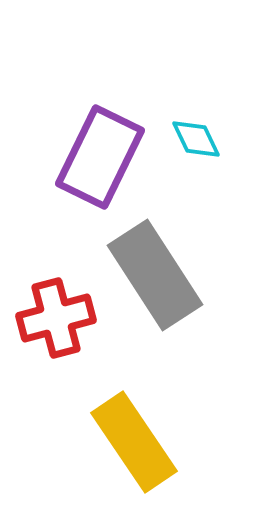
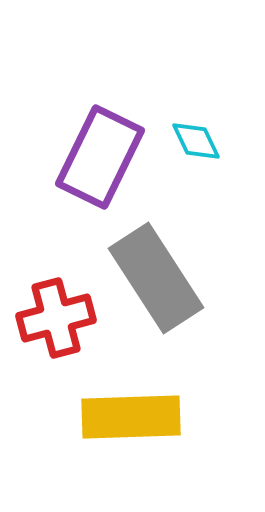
cyan diamond: moved 2 px down
gray rectangle: moved 1 px right, 3 px down
yellow rectangle: moved 3 px left, 25 px up; rotated 58 degrees counterclockwise
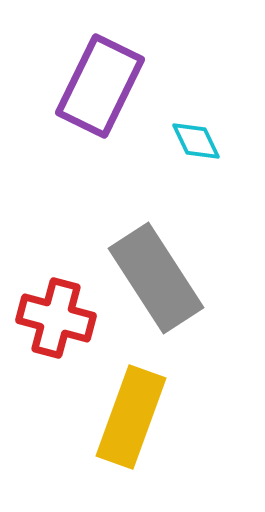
purple rectangle: moved 71 px up
red cross: rotated 30 degrees clockwise
yellow rectangle: rotated 68 degrees counterclockwise
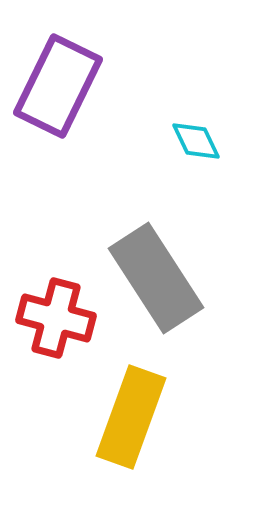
purple rectangle: moved 42 px left
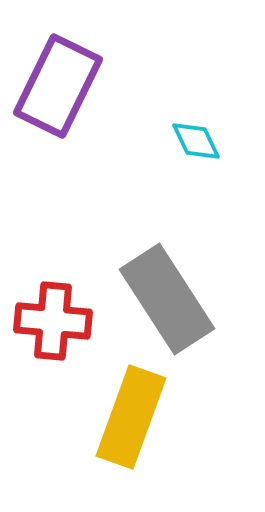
gray rectangle: moved 11 px right, 21 px down
red cross: moved 3 px left, 3 px down; rotated 10 degrees counterclockwise
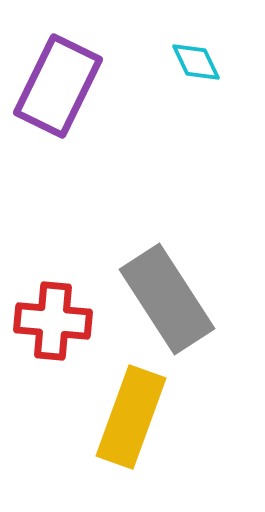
cyan diamond: moved 79 px up
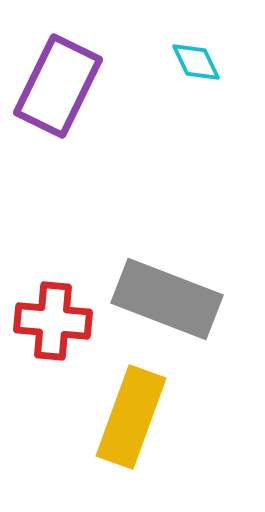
gray rectangle: rotated 36 degrees counterclockwise
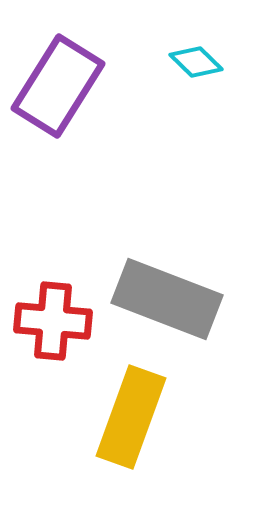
cyan diamond: rotated 20 degrees counterclockwise
purple rectangle: rotated 6 degrees clockwise
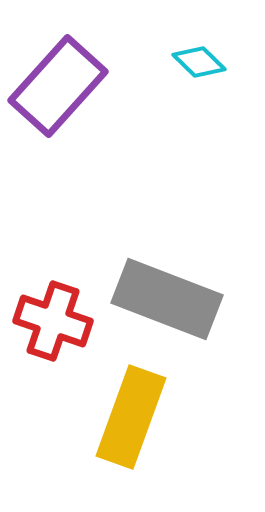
cyan diamond: moved 3 px right
purple rectangle: rotated 10 degrees clockwise
red cross: rotated 14 degrees clockwise
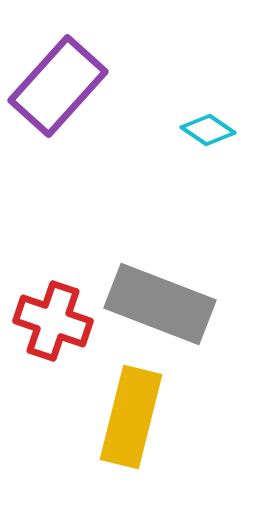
cyan diamond: moved 9 px right, 68 px down; rotated 10 degrees counterclockwise
gray rectangle: moved 7 px left, 5 px down
yellow rectangle: rotated 6 degrees counterclockwise
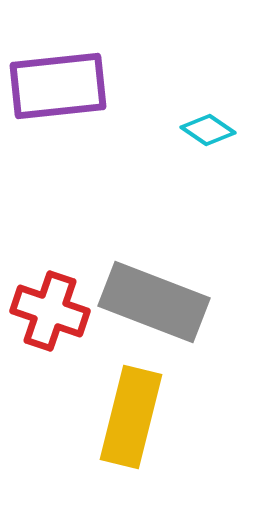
purple rectangle: rotated 42 degrees clockwise
gray rectangle: moved 6 px left, 2 px up
red cross: moved 3 px left, 10 px up
